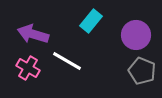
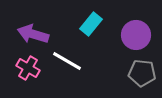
cyan rectangle: moved 3 px down
gray pentagon: moved 2 px down; rotated 16 degrees counterclockwise
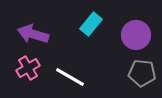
white line: moved 3 px right, 16 px down
pink cross: rotated 30 degrees clockwise
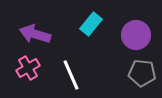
purple arrow: moved 2 px right
white line: moved 1 px right, 2 px up; rotated 36 degrees clockwise
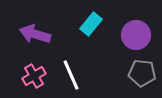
pink cross: moved 6 px right, 8 px down
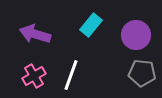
cyan rectangle: moved 1 px down
white line: rotated 44 degrees clockwise
